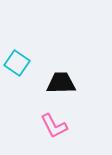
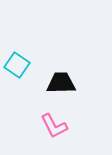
cyan square: moved 2 px down
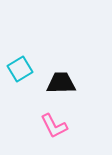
cyan square: moved 3 px right, 4 px down; rotated 25 degrees clockwise
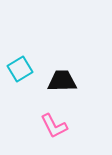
black trapezoid: moved 1 px right, 2 px up
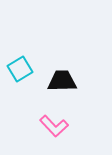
pink L-shape: rotated 16 degrees counterclockwise
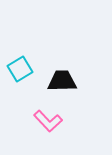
pink L-shape: moved 6 px left, 5 px up
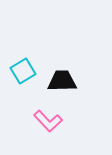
cyan square: moved 3 px right, 2 px down
